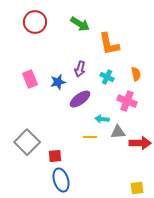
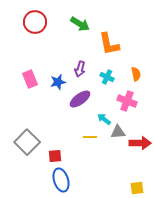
cyan arrow: moved 2 px right; rotated 32 degrees clockwise
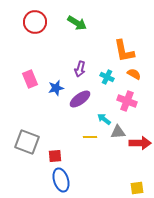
green arrow: moved 3 px left, 1 px up
orange L-shape: moved 15 px right, 7 px down
orange semicircle: moved 2 px left; rotated 48 degrees counterclockwise
blue star: moved 2 px left, 6 px down
gray square: rotated 25 degrees counterclockwise
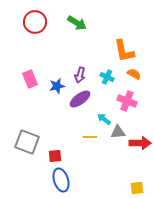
purple arrow: moved 6 px down
blue star: moved 1 px right, 2 px up
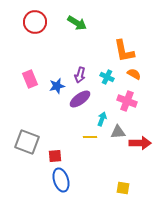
cyan arrow: moved 2 px left; rotated 72 degrees clockwise
yellow square: moved 14 px left; rotated 16 degrees clockwise
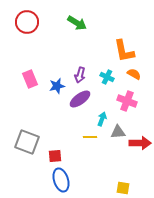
red circle: moved 8 px left
